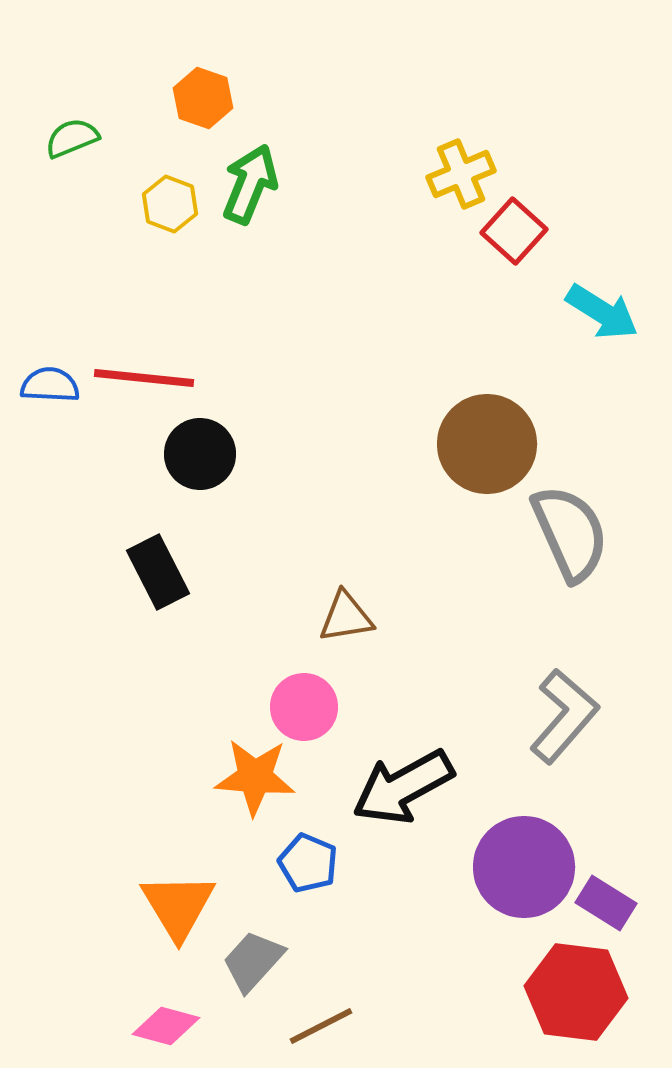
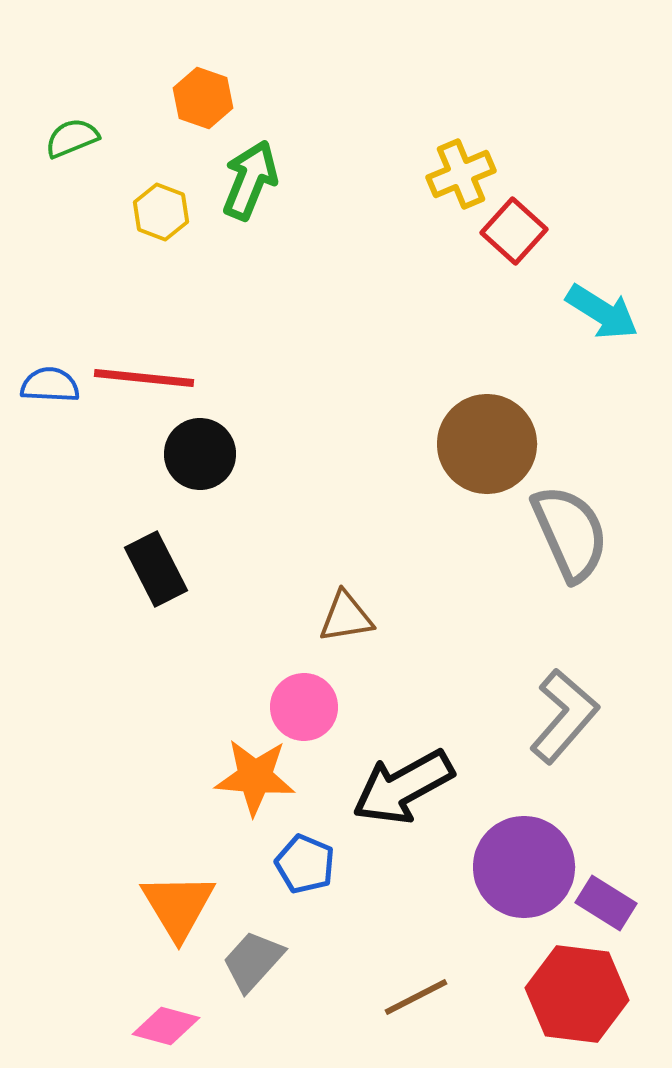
green arrow: moved 4 px up
yellow hexagon: moved 9 px left, 8 px down
black rectangle: moved 2 px left, 3 px up
blue pentagon: moved 3 px left, 1 px down
red hexagon: moved 1 px right, 2 px down
brown line: moved 95 px right, 29 px up
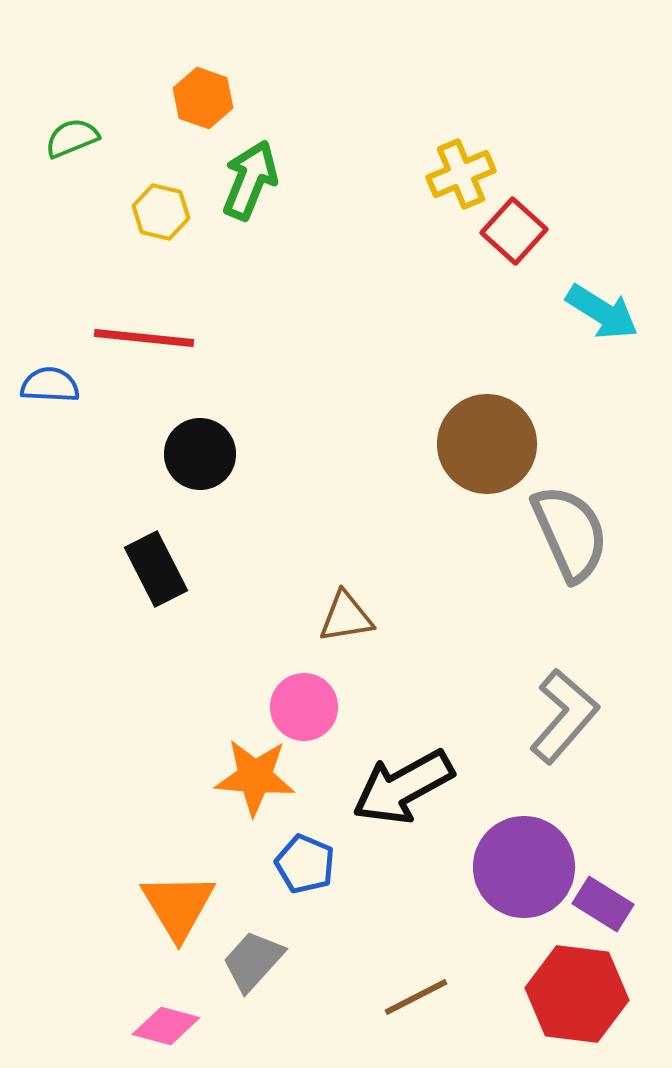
yellow hexagon: rotated 8 degrees counterclockwise
red line: moved 40 px up
purple rectangle: moved 3 px left, 1 px down
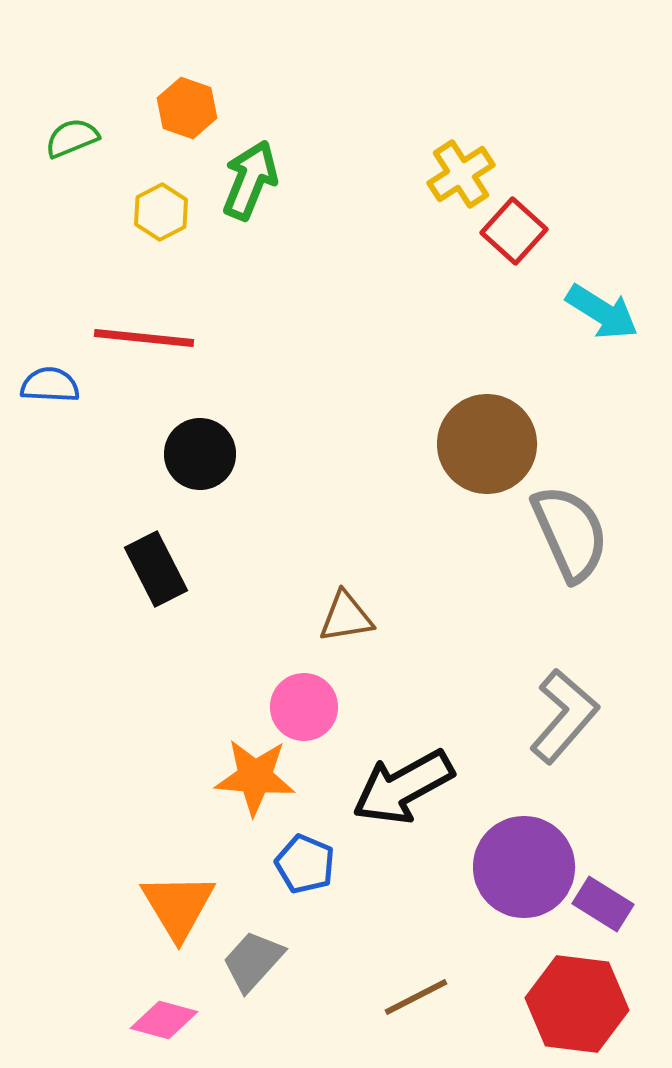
orange hexagon: moved 16 px left, 10 px down
yellow cross: rotated 10 degrees counterclockwise
yellow hexagon: rotated 20 degrees clockwise
red hexagon: moved 10 px down
pink diamond: moved 2 px left, 6 px up
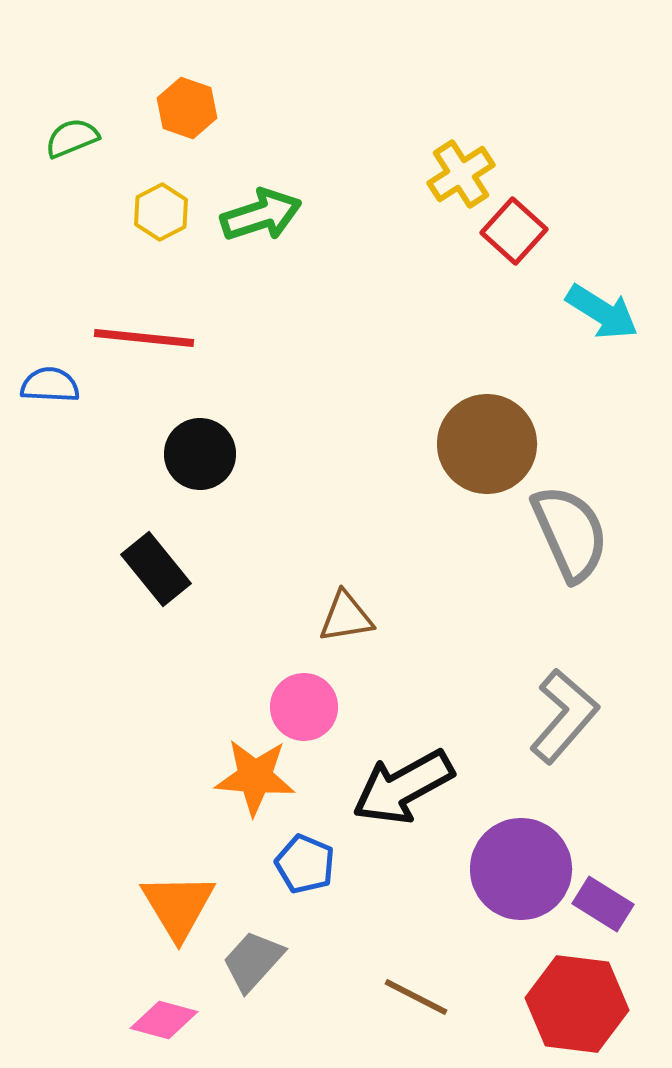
green arrow: moved 11 px right, 35 px down; rotated 50 degrees clockwise
black rectangle: rotated 12 degrees counterclockwise
purple circle: moved 3 px left, 2 px down
brown line: rotated 54 degrees clockwise
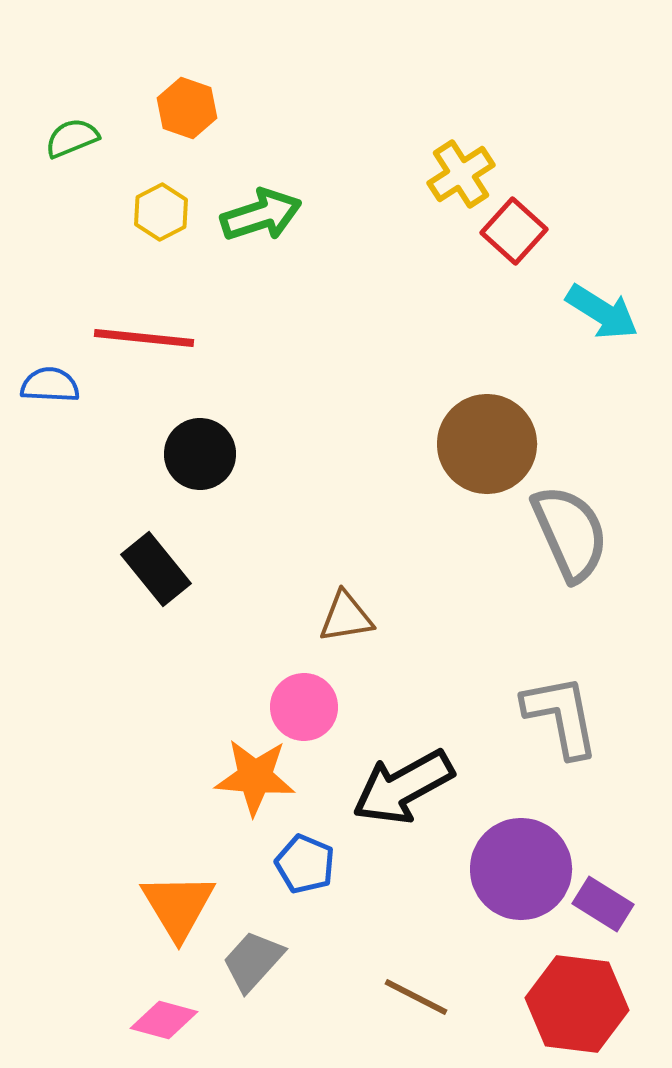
gray L-shape: moved 3 px left; rotated 52 degrees counterclockwise
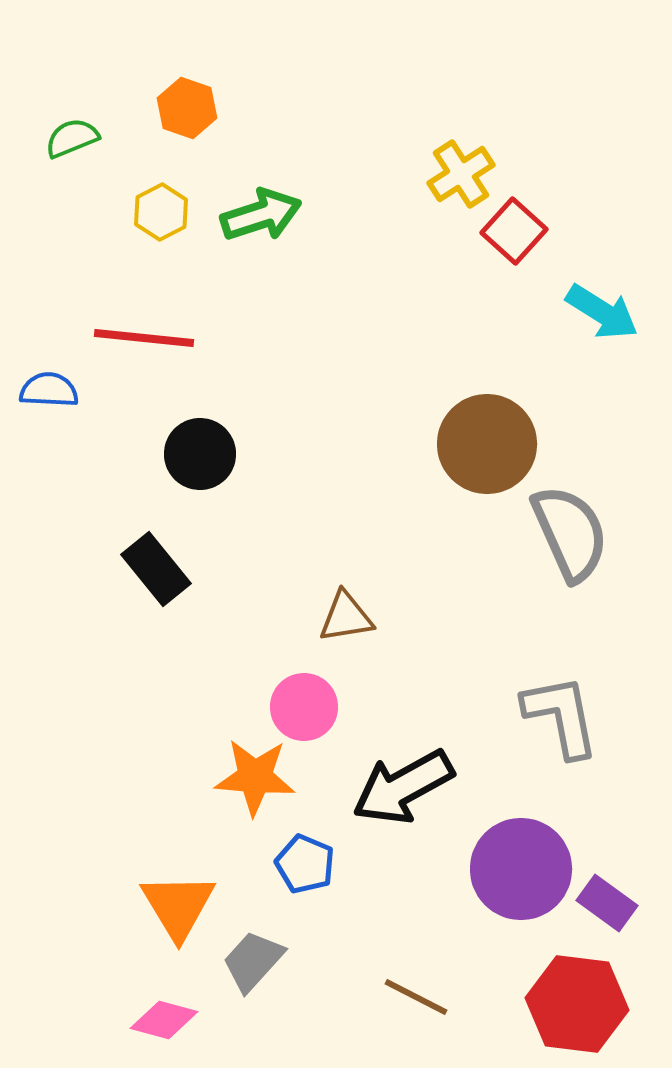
blue semicircle: moved 1 px left, 5 px down
purple rectangle: moved 4 px right, 1 px up; rotated 4 degrees clockwise
